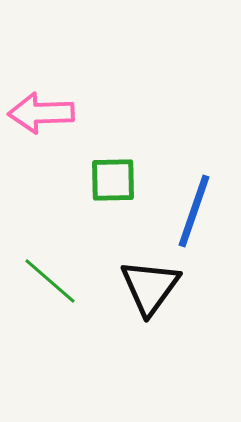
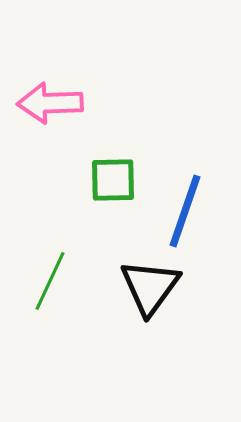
pink arrow: moved 9 px right, 10 px up
blue line: moved 9 px left
green line: rotated 74 degrees clockwise
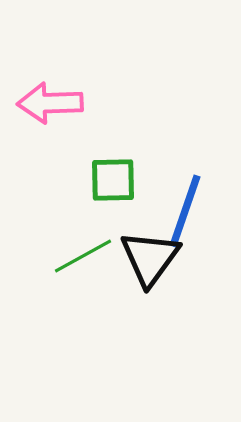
green line: moved 33 px right, 25 px up; rotated 36 degrees clockwise
black triangle: moved 29 px up
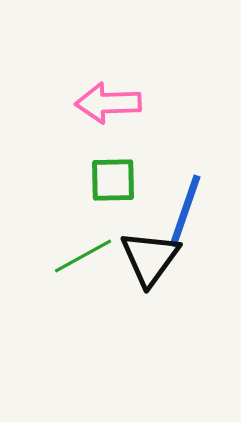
pink arrow: moved 58 px right
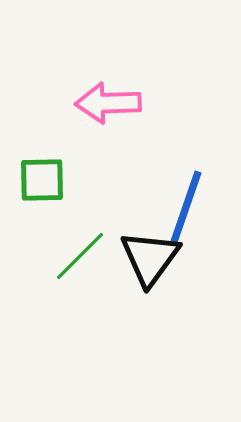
green square: moved 71 px left
blue line: moved 1 px right, 4 px up
green line: moved 3 px left; rotated 16 degrees counterclockwise
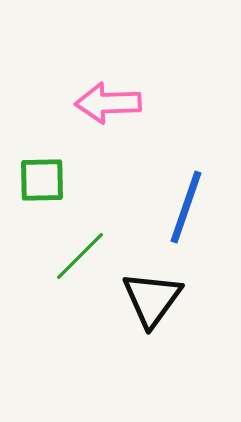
black triangle: moved 2 px right, 41 px down
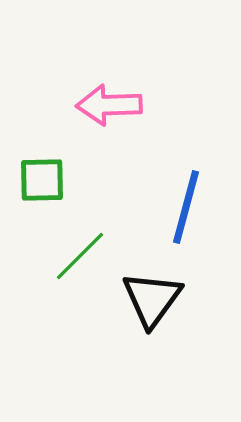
pink arrow: moved 1 px right, 2 px down
blue line: rotated 4 degrees counterclockwise
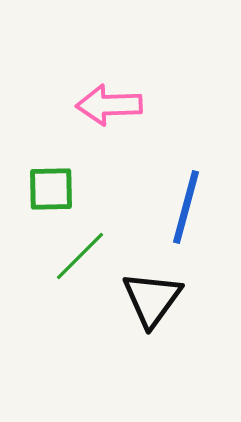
green square: moved 9 px right, 9 px down
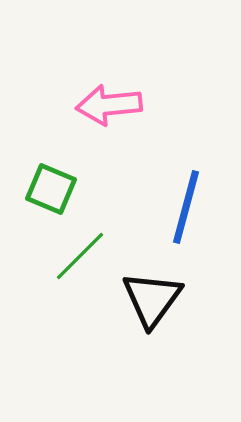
pink arrow: rotated 4 degrees counterclockwise
green square: rotated 24 degrees clockwise
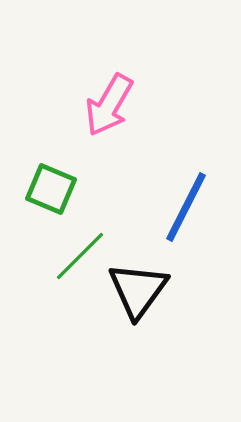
pink arrow: rotated 54 degrees counterclockwise
blue line: rotated 12 degrees clockwise
black triangle: moved 14 px left, 9 px up
